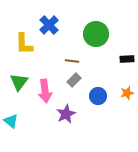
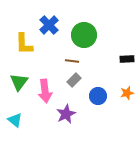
green circle: moved 12 px left, 1 px down
cyan triangle: moved 4 px right, 1 px up
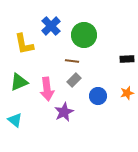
blue cross: moved 2 px right, 1 px down
yellow L-shape: rotated 10 degrees counterclockwise
green triangle: rotated 30 degrees clockwise
pink arrow: moved 2 px right, 2 px up
purple star: moved 2 px left, 2 px up
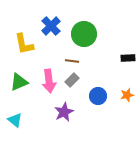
green circle: moved 1 px up
black rectangle: moved 1 px right, 1 px up
gray rectangle: moved 2 px left
pink arrow: moved 2 px right, 8 px up
orange star: moved 2 px down
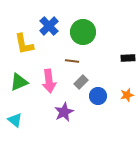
blue cross: moved 2 px left
green circle: moved 1 px left, 2 px up
gray rectangle: moved 9 px right, 2 px down
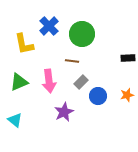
green circle: moved 1 px left, 2 px down
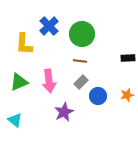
yellow L-shape: rotated 15 degrees clockwise
brown line: moved 8 px right
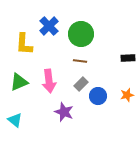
green circle: moved 1 px left
gray rectangle: moved 2 px down
purple star: rotated 24 degrees counterclockwise
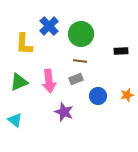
black rectangle: moved 7 px left, 7 px up
gray rectangle: moved 5 px left, 5 px up; rotated 24 degrees clockwise
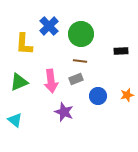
pink arrow: moved 2 px right
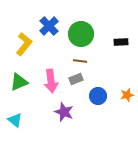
yellow L-shape: rotated 145 degrees counterclockwise
black rectangle: moved 9 px up
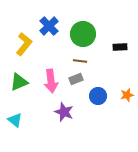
green circle: moved 2 px right
black rectangle: moved 1 px left, 5 px down
